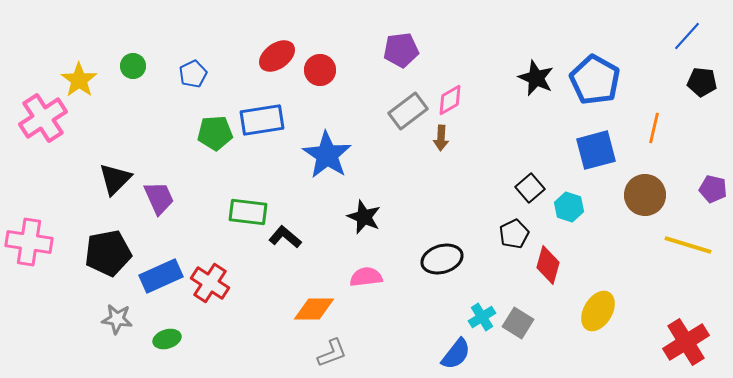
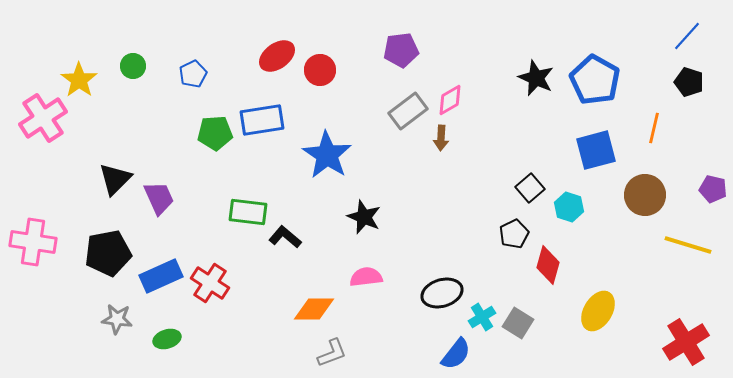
black pentagon at (702, 82): moved 13 px left; rotated 12 degrees clockwise
pink cross at (29, 242): moved 4 px right
black ellipse at (442, 259): moved 34 px down
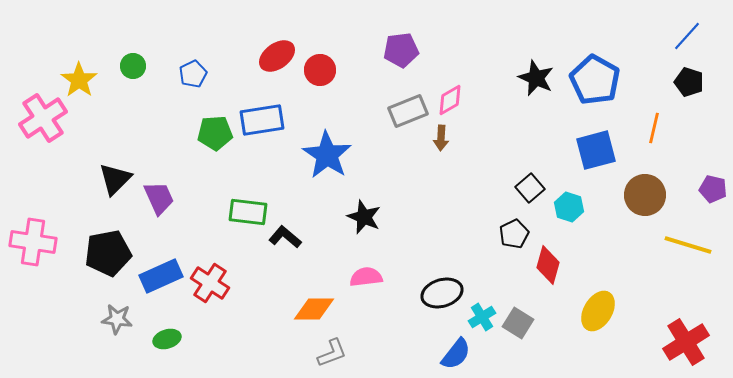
gray rectangle at (408, 111): rotated 15 degrees clockwise
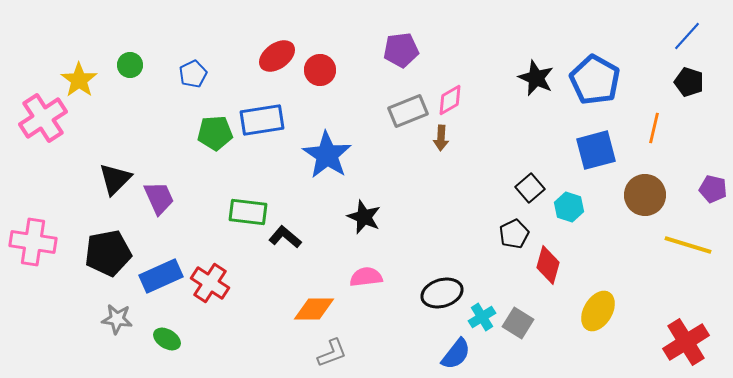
green circle at (133, 66): moved 3 px left, 1 px up
green ellipse at (167, 339): rotated 48 degrees clockwise
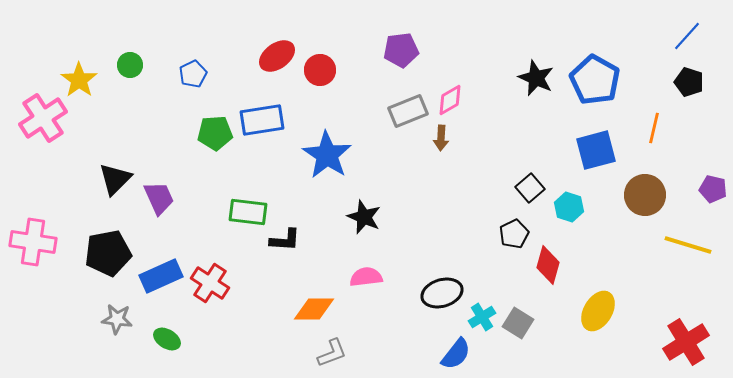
black L-shape at (285, 237): moved 3 px down; rotated 144 degrees clockwise
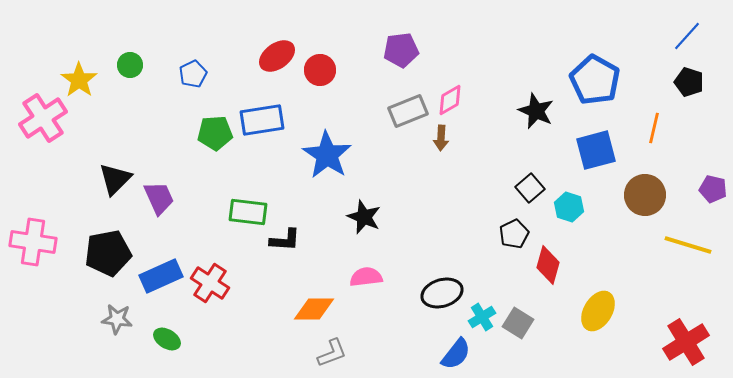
black star at (536, 78): moved 33 px down
